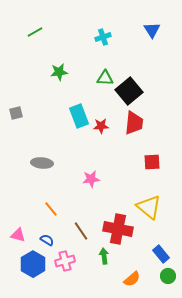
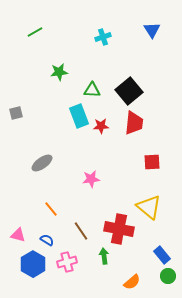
green triangle: moved 13 px left, 12 px down
gray ellipse: rotated 40 degrees counterclockwise
red cross: moved 1 px right
blue rectangle: moved 1 px right, 1 px down
pink cross: moved 2 px right, 1 px down
orange semicircle: moved 3 px down
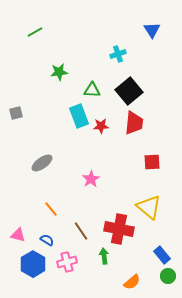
cyan cross: moved 15 px right, 17 px down
pink star: rotated 24 degrees counterclockwise
